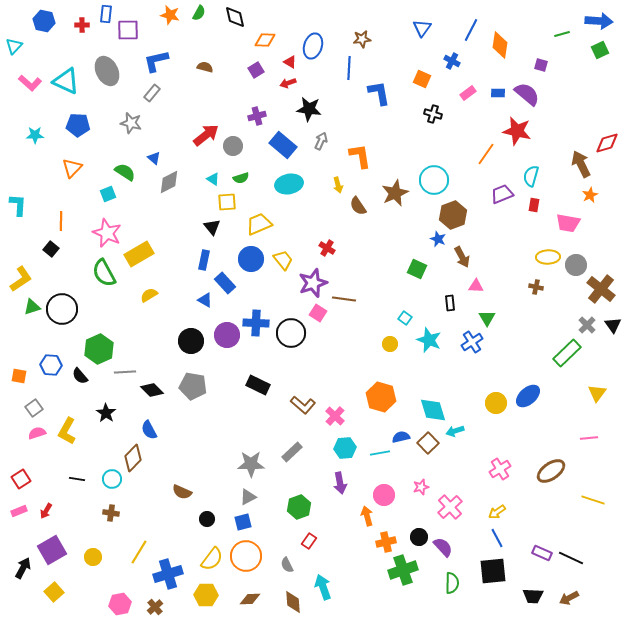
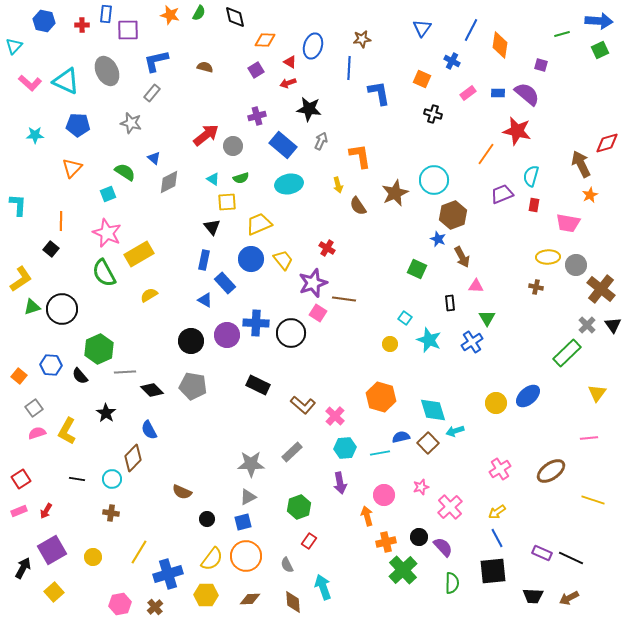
orange square at (19, 376): rotated 28 degrees clockwise
green cross at (403, 570): rotated 24 degrees counterclockwise
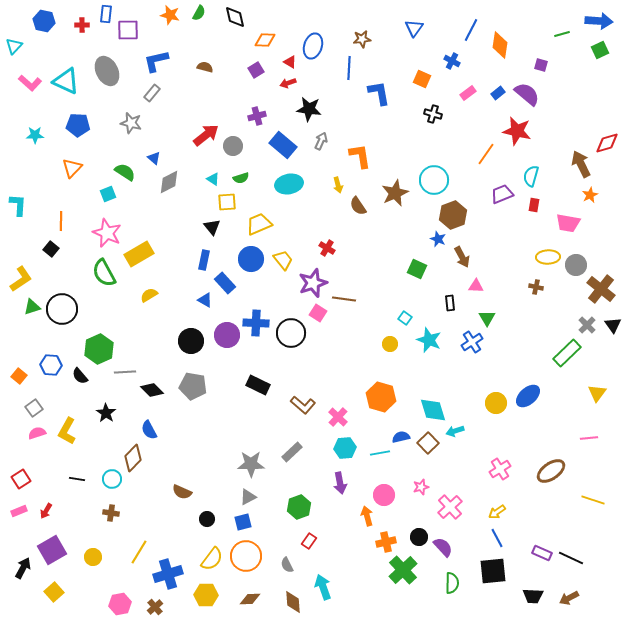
blue triangle at (422, 28): moved 8 px left
blue rectangle at (498, 93): rotated 40 degrees counterclockwise
pink cross at (335, 416): moved 3 px right, 1 px down
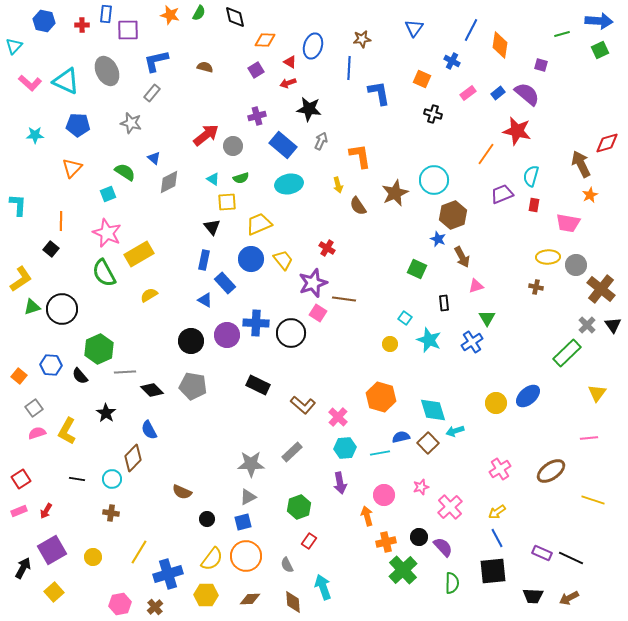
pink triangle at (476, 286): rotated 21 degrees counterclockwise
black rectangle at (450, 303): moved 6 px left
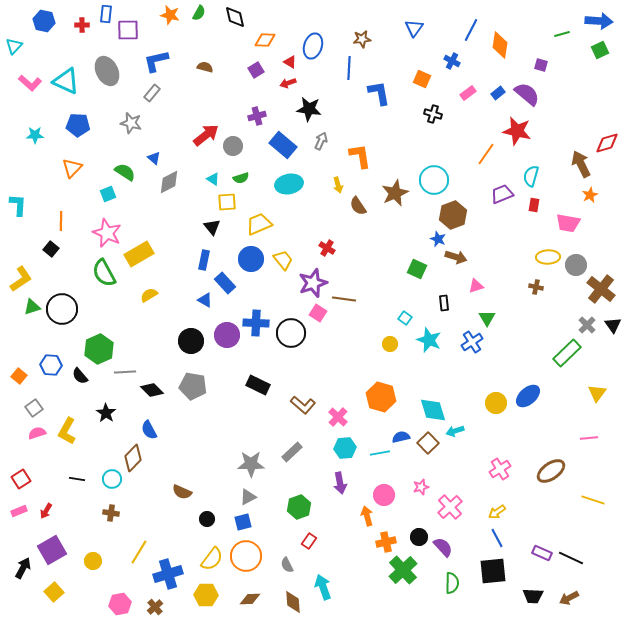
brown arrow at (462, 257): moved 6 px left; rotated 45 degrees counterclockwise
yellow circle at (93, 557): moved 4 px down
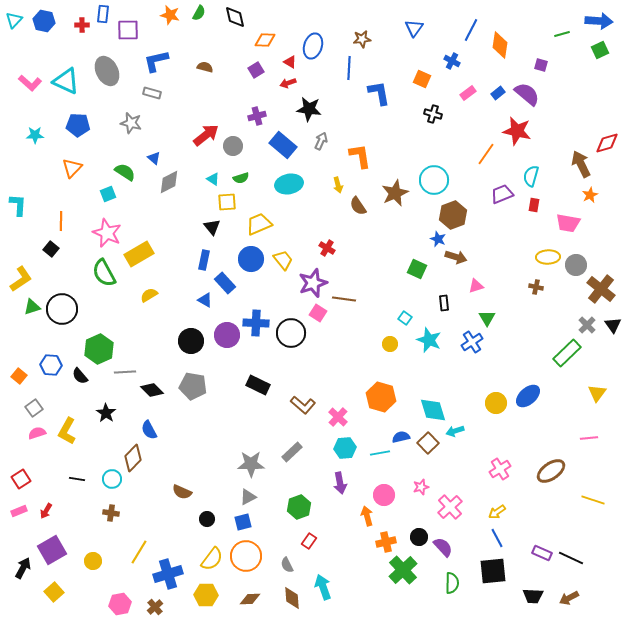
blue rectangle at (106, 14): moved 3 px left
cyan triangle at (14, 46): moved 26 px up
gray rectangle at (152, 93): rotated 66 degrees clockwise
brown diamond at (293, 602): moved 1 px left, 4 px up
